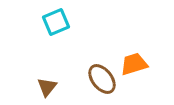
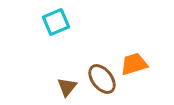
brown triangle: moved 20 px right
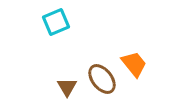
orange trapezoid: rotated 68 degrees clockwise
brown triangle: rotated 10 degrees counterclockwise
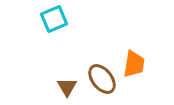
cyan square: moved 2 px left, 3 px up
orange trapezoid: rotated 48 degrees clockwise
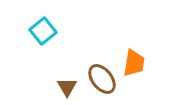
cyan square: moved 11 px left, 12 px down; rotated 16 degrees counterclockwise
orange trapezoid: moved 1 px up
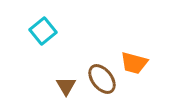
orange trapezoid: rotated 96 degrees clockwise
brown triangle: moved 1 px left, 1 px up
